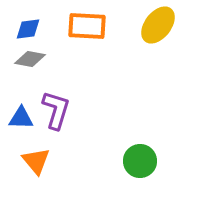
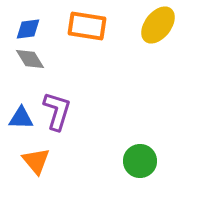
orange rectangle: rotated 6 degrees clockwise
gray diamond: rotated 48 degrees clockwise
purple L-shape: moved 1 px right, 1 px down
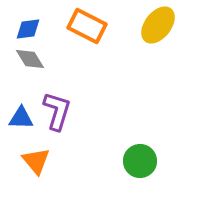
orange rectangle: rotated 18 degrees clockwise
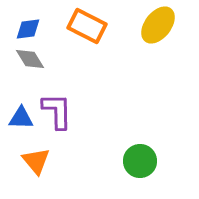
purple L-shape: rotated 18 degrees counterclockwise
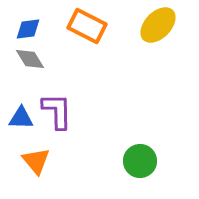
yellow ellipse: rotated 6 degrees clockwise
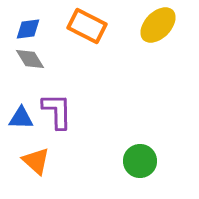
orange triangle: rotated 8 degrees counterclockwise
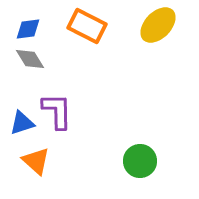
blue triangle: moved 1 px right, 5 px down; rotated 20 degrees counterclockwise
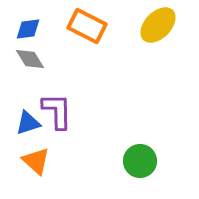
blue triangle: moved 6 px right
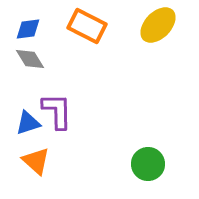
green circle: moved 8 px right, 3 px down
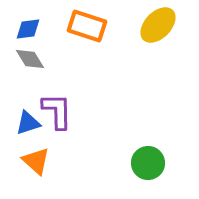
orange rectangle: rotated 9 degrees counterclockwise
green circle: moved 1 px up
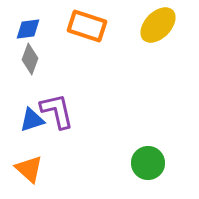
gray diamond: rotated 52 degrees clockwise
purple L-shape: rotated 12 degrees counterclockwise
blue triangle: moved 4 px right, 3 px up
orange triangle: moved 7 px left, 8 px down
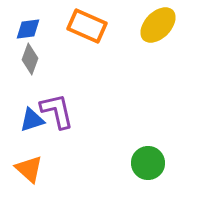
orange rectangle: rotated 6 degrees clockwise
